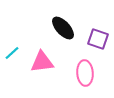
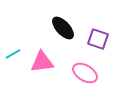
cyan line: moved 1 px right, 1 px down; rotated 14 degrees clockwise
pink ellipse: rotated 55 degrees counterclockwise
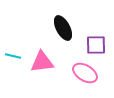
black ellipse: rotated 15 degrees clockwise
purple square: moved 2 px left, 6 px down; rotated 20 degrees counterclockwise
cyan line: moved 2 px down; rotated 42 degrees clockwise
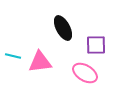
pink triangle: moved 2 px left
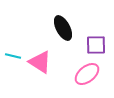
pink triangle: rotated 40 degrees clockwise
pink ellipse: moved 2 px right, 1 px down; rotated 70 degrees counterclockwise
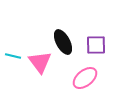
black ellipse: moved 14 px down
pink triangle: rotated 20 degrees clockwise
pink ellipse: moved 2 px left, 4 px down
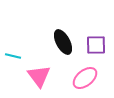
pink triangle: moved 1 px left, 14 px down
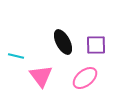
cyan line: moved 3 px right
pink triangle: moved 2 px right
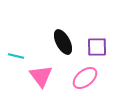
purple square: moved 1 px right, 2 px down
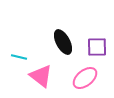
cyan line: moved 3 px right, 1 px down
pink triangle: rotated 15 degrees counterclockwise
